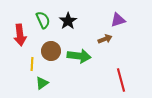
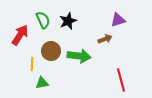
black star: rotated 12 degrees clockwise
red arrow: rotated 140 degrees counterclockwise
green triangle: rotated 24 degrees clockwise
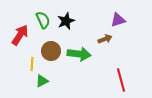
black star: moved 2 px left
green arrow: moved 2 px up
green triangle: moved 2 px up; rotated 16 degrees counterclockwise
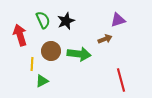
red arrow: rotated 50 degrees counterclockwise
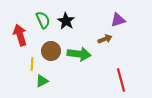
black star: rotated 18 degrees counterclockwise
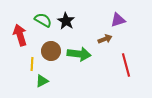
green semicircle: rotated 36 degrees counterclockwise
red line: moved 5 px right, 15 px up
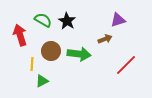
black star: moved 1 px right
red line: rotated 60 degrees clockwise
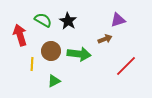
black star: moved 1 px right
red line: moved 1 px down
green triangle: moved 12 px right
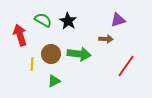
brown arrow: moved 1 px right; rotated 24 degrees clockwise
brown circle: moved 3 px down
red line: rotated 10 degrees counterclockwise
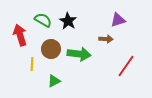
brown circle: moved 5 px up
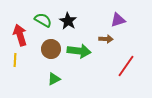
green arrow: moved 3 px up
yellow line: moved 17 px left, 4 px up
green triangle: moved 2 px up
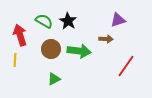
green semicircle: moved 1 px right, 1 px down
